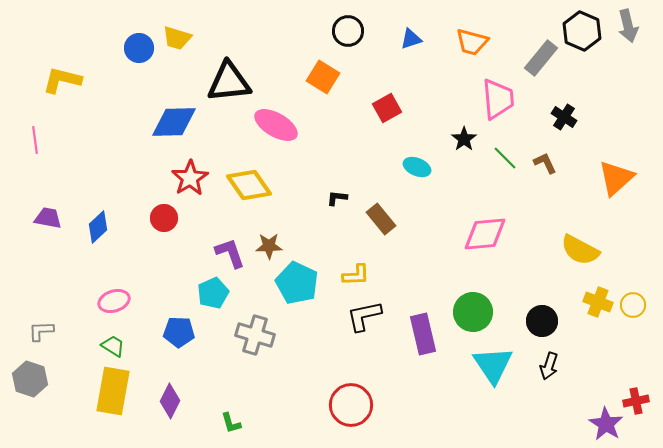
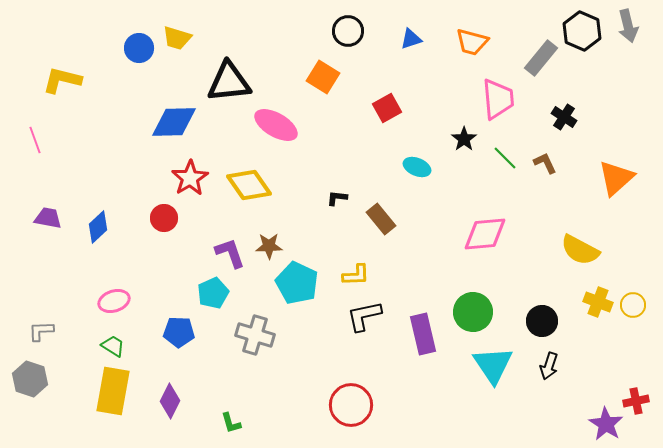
pink line at (35, 140): rotated 12 degrees counterclockwise
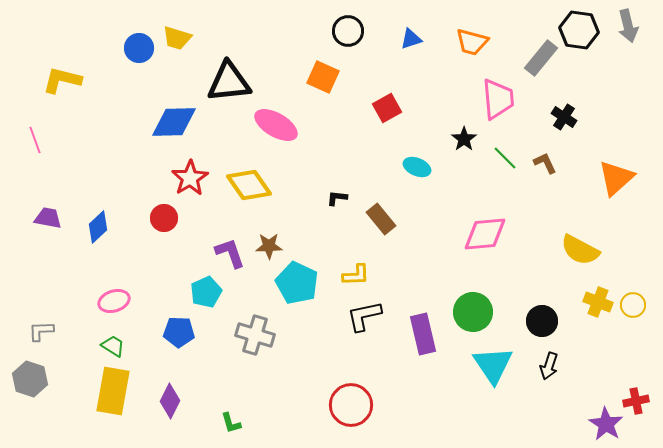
black hexagon at (582, 31): moved 3 px left, 1 px up; rotated 15 degrees counterclockwise
orange square at (323, 77): rotated 8 degrees counterclockwise
cyan pentagon at (213, 293): moved 7 px left, 1 px up
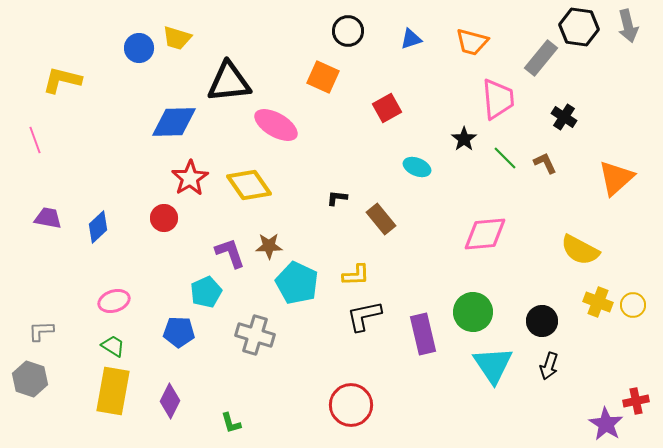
black hexagon at (579, 30): moved 3 px up
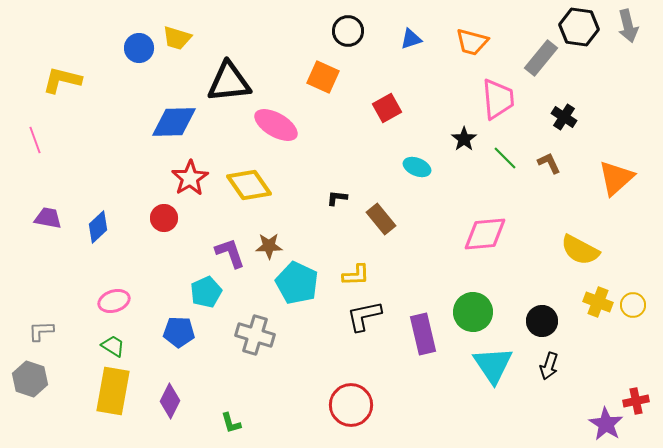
brown L-shape at (545, 163): moved 4 px right
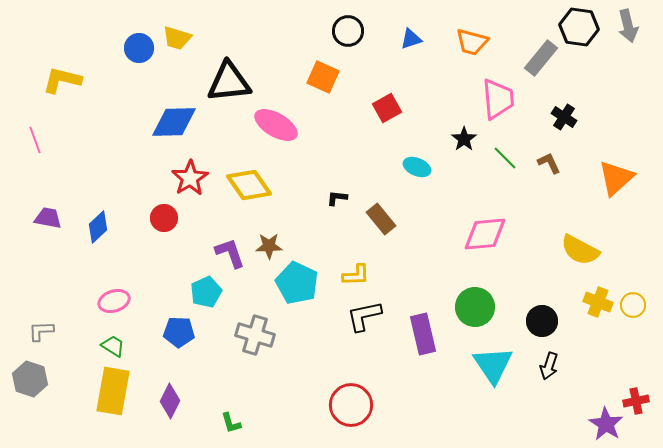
green circle at (473, 312): moved 2 px right, 5 px up
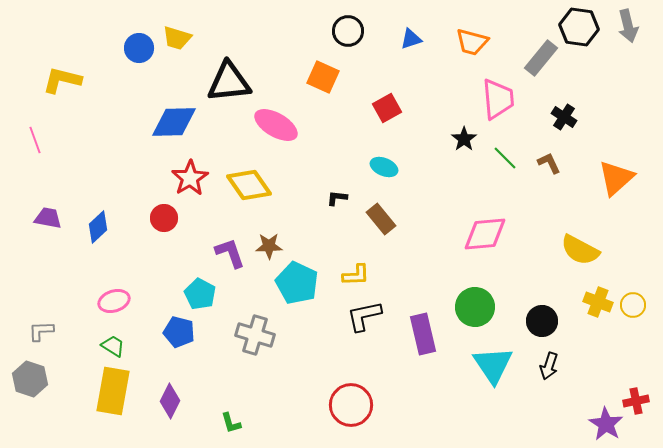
cyan ellipse at (417, 167): moved 33 px left
cyan pentagon at (206, 292): moved 6 px left, 2 px down; rotated 20 degrees counterclockwise
blue pentagon at (179, 332): rotated 12 degrees clockwise
